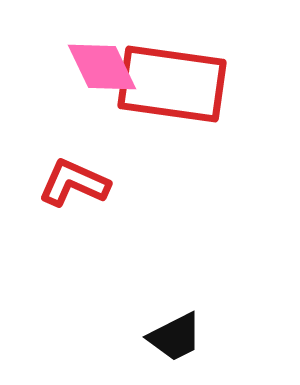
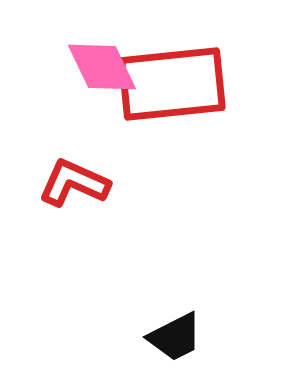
red rectangle: rotated 14 degrees counterclockwise
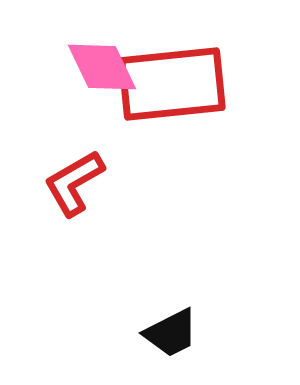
red L-shape: rotated 54 degrees counterclockwise
black trapezoid: moved 4 px left, 4 px up
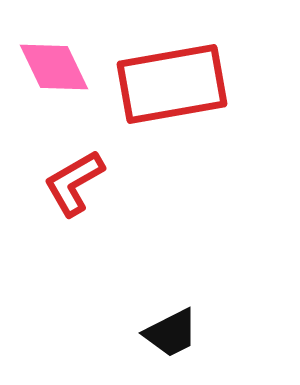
pink diamond: moved 48 px left
red rectangle: rotated 4 degrees counterclockwise
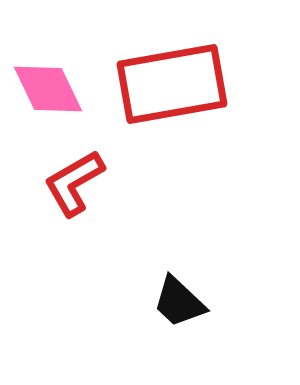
pink diamond: moved 6 px left, 22 px down
black trapezoid: moved 8 px right, 31 px up; rotated 70 degrees clockwise
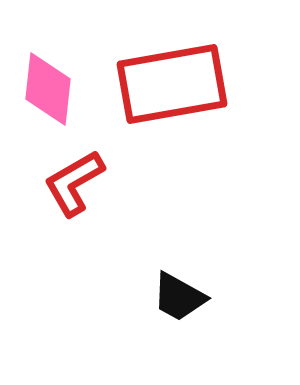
pink diamond: rotated 32 degrees clockwise
black trapezoid: moved 5 px up; rotated 14 degrees counterclockwise
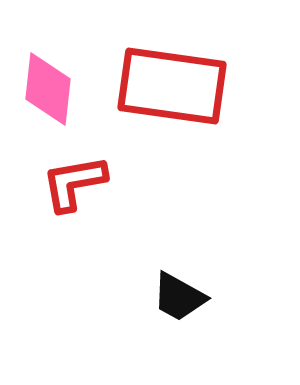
red rectangle: moved 2 px down; rotated 18 degrees clockwise
red L-shape: rotated 20 degrees clockwise
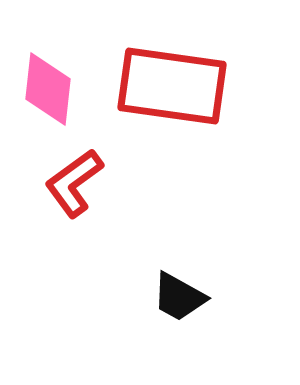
red L-shape: rotated 26 degrees counterclockwise
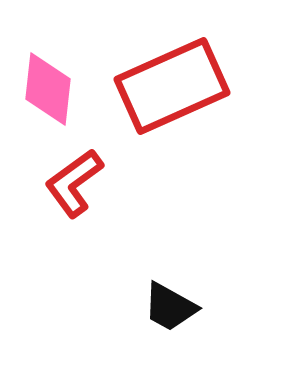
red rectangle: rotated 32 degrees counterclockwise
black trapezoid: moved 9 px left, 10 px down
